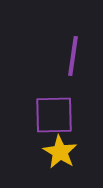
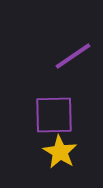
purple line: rotated 48 degrees clockwise
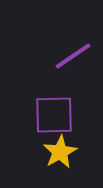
yellow star: rotated 12 degrees clockwise
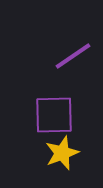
yellow star: moved 2 px right, 1 px down; rotated 8 degrees clockwise
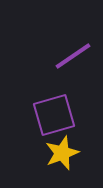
purple square: rotated 15 degrees counterclockwise
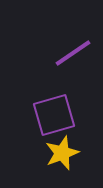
purple line: moved 3 px up
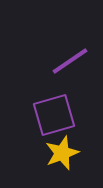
purple line: moved 3 px left, 8 px down
